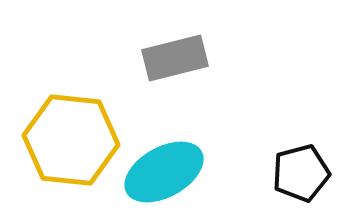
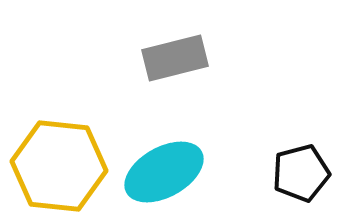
yellow hexagon: moved 12 px left, 26 px down
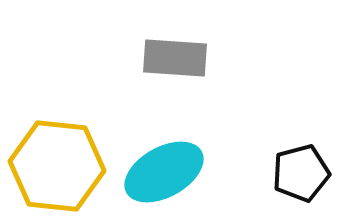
gray rectangle: rotated 18 degrees clockwise
yellow hexagon: moved 2 px left
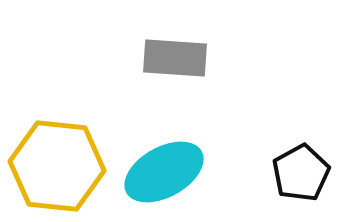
black pentagon: rotated 14 degrees counterclockwise
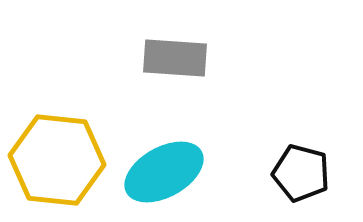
yellow hexagon: moved 6 px up
black pentagon: rotated 28 degrees counterclockwise
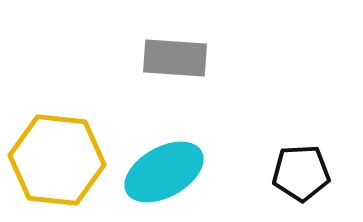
black pentagon: rotated 18 degrees counterclockwise
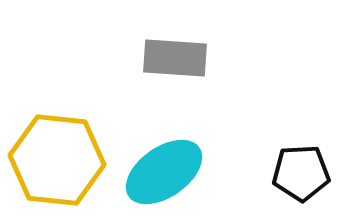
cyan ellipse: rotated 6 degrees counterclockwise
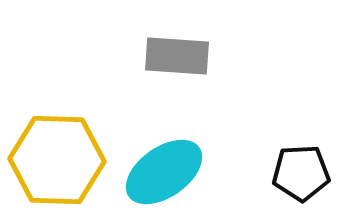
gray rectangle: moved 2 px right, 2 px up
yellow hexagon: rotated 4 degrees counterclockwise
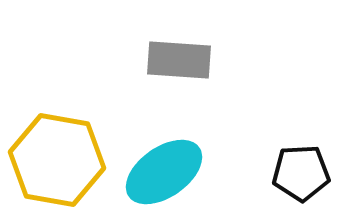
gray rectangle: moved 2 px right, 4 px down
yellow hexagon: rotated 8 degrees clockwise
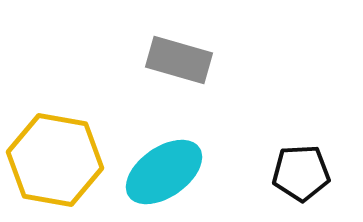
gray rectangle: rotated 12 degrees clockwise
yellow hexagon: moved 2 px left
